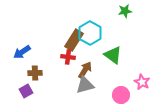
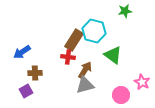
cyan hexagon: moved 4 px right, 2 px up; rotated 15 degrees counterclockwise
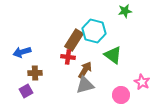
blue arrow: rotated 18 degrees clockwise
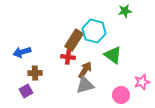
pink star: rotated 28 degrees clockwise
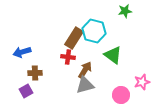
brown rectangle: moved 2 px up
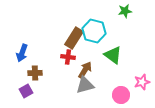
blue arrow: moved 1 px down; rotated 54 degrees counterclockwise
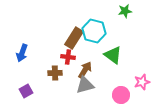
brown cross: moved 20 px right
